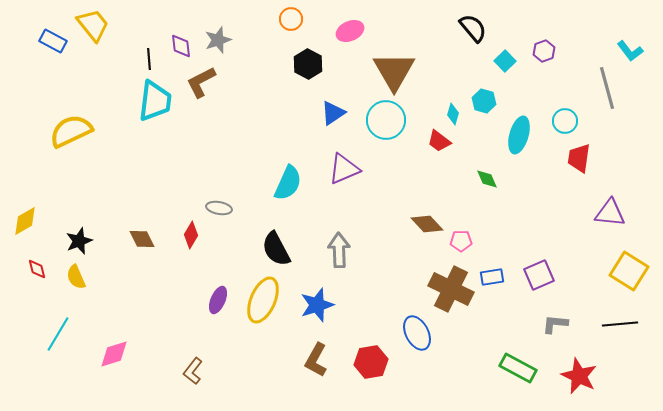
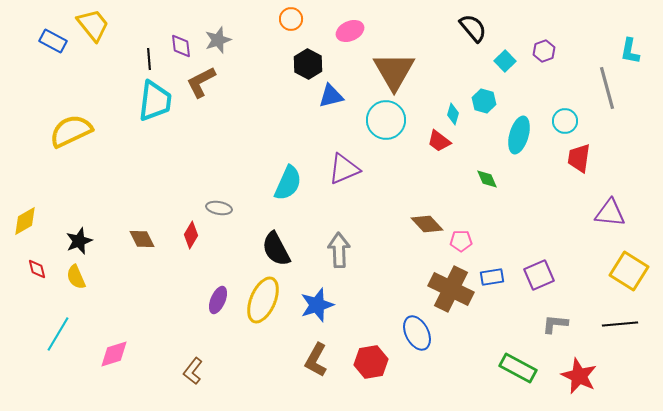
cyan L-shape at (630, 51): rotated 48 degrees clockwise
blue triangle at (333, 113): moved 2 px left, 17 px up; rotated 20 degrees clockwise
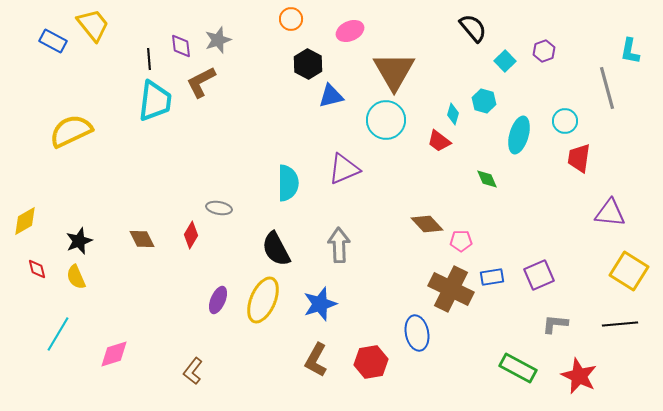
cyan semicircle at (288, 183): rotated 24 degrees counterclockwise
gray arrow at (339, 250): moved 5 px up
blue star at (317, 305): moved 3 px right, 1 px up
blue ellipse at (417, 333): rotated 16 degrees clockwise
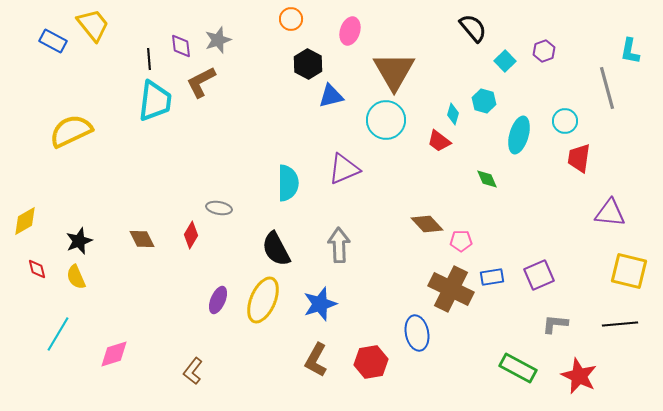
pink ellipse at (350, 31): rotated 48 degrees counterclockwise
yellow square at (629, 271): rotated 18 degrees counterclockwise
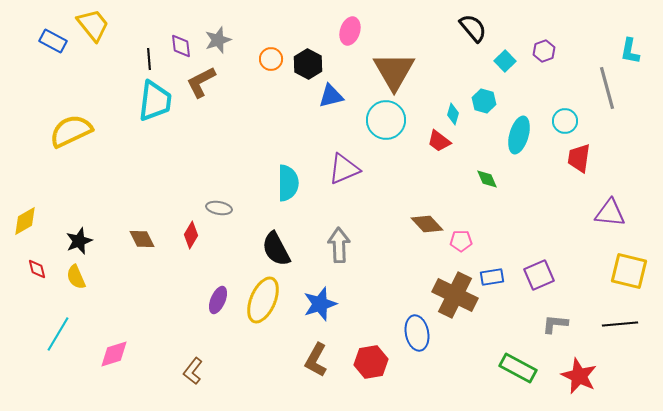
orange circle at (291, 19): moved 20 px left, 40 px down
brown cross at (451, 289): moved 4 px right, 6 px down
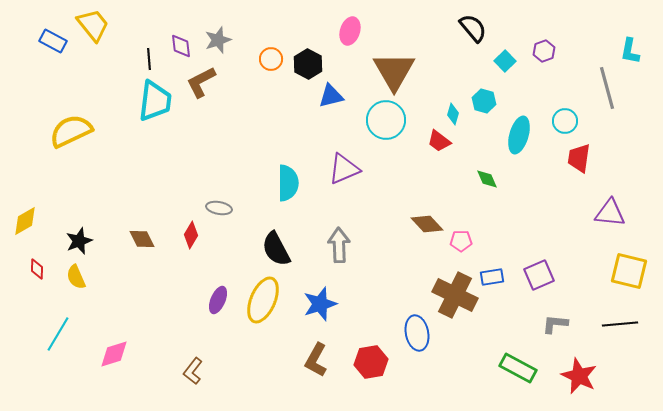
red diamond at (37, 269): rotated 15 degrees clockwise
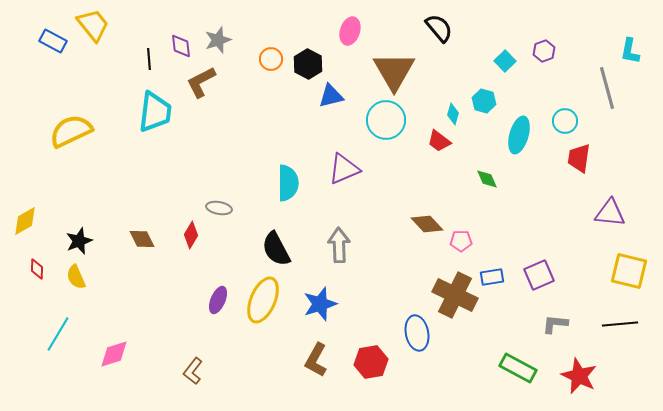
black semicircle at (473, 28): moved 34 px left
cyan trapezoid at (155, 101): moved 11 px down
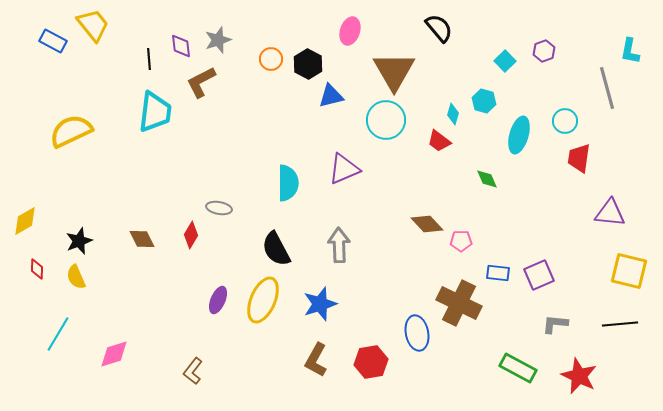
blue rectangle at (492, 277): moved 6 px right, 4 px up; rotated 15 degrees clockwise
brown cross at (455, 295): moved 4 px right, 8 px down
